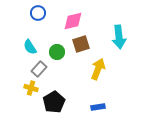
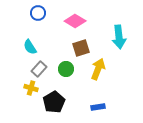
pink diamond: moved 2 px right; rotated 45 degrees clockwise
brown square: moved 4 px down
green circle: moved 9 px right, 17 px down
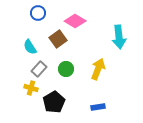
brown square: moved 23 px left, 9 px up; rotated 18 degrees counterclockwise
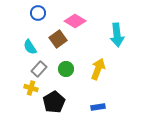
cyan arrow: moved 2 px left, 2 px up
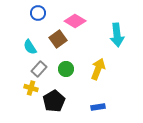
black pentagon: moved 1 px up
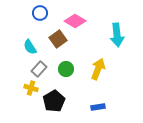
blue circle: moved 2 px right
